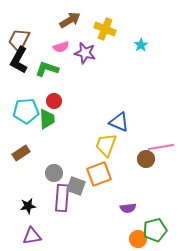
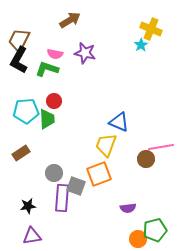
yellow cross: moved 46 px right
pink semicircle: moved 6 px left, 7 px down; rotated 28 degrees clockwise
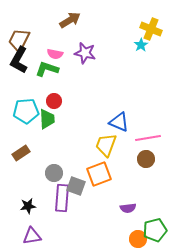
pink line: moved 13 px left, 9 px up
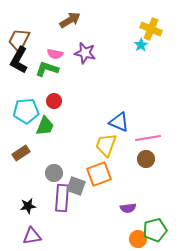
green trapezoid: moved 2 px left, 7 px down; rotated 25 degrees clockwise
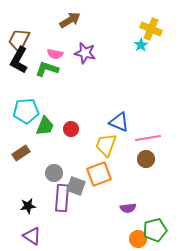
red circle: moved 17 px right, 28 px down
purple triangle: rotated 42 degrees clockwise
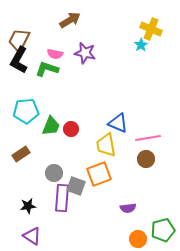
blue triangle: moved 1 px left, 1 px down
green trapezoid: moved 6 px right
yellow trapezoid: rotated 30 degrees counterclockwise
brown rectangle: moved 1 px down
green pentagon: moved 8 px right
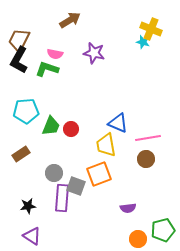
cyan star: moved 2 px right, 3 px up; rotated 24 degrees counterclockwise
purple star: moved 9 px right
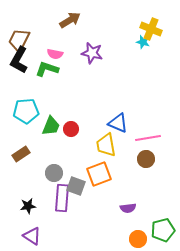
purple star: moved 2 px left
